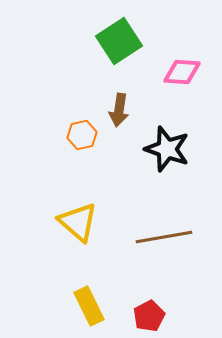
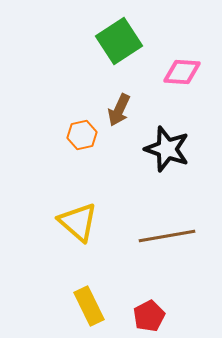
brown arrow: rotated 16 degrees clockwise
brown line: moved 3 px right, 1 px up
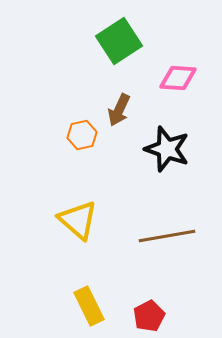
pink diamond: moved 4 px left, 6 px down
yellow triangle: moved 2 px up
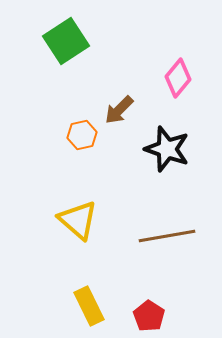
green square: moved 53 px left
pink diamond: rotated 54 degrees counterclockwise
brown arrow: rotated 20 degrees clockwise
red pentagon: rotated 12 degrees counterclockwise
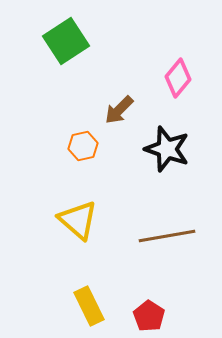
orange hexagon: moved 1 px right, 11 px down
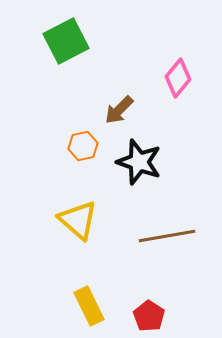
green square: rotated 6 degrees clockwise
black star: moved 28 px left, 13 px down
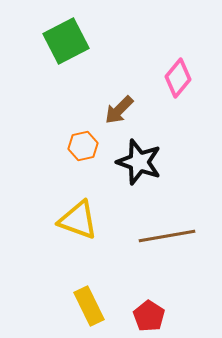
yellow triangle: rotated 21 degrees counterclockwise
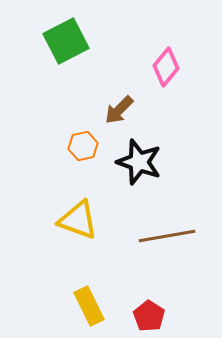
pink diamond: moved 12 px left, 11 px up
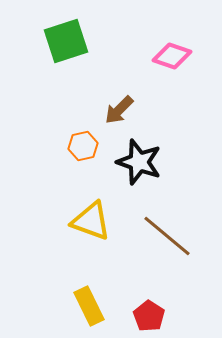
green square: rotated 9 degrees clockwise
pink diamond: moved 6 px right, 11 px up; rotated 69 degrees clockwise
yellow triangle: moved 13 px right, 1 px down
brown line: rotated 50 degrees clockwise
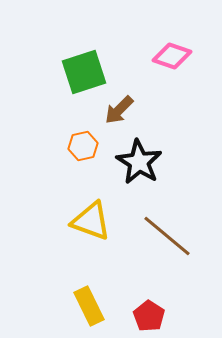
green square: moved 18 px right, 31 px down
black star: rotated 12 degrees clockwise
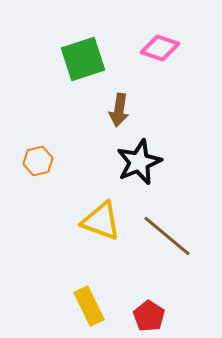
pink diamond: moved 12 px left, 8 px up
green square: moved 1 px left, 13 px up
brown arrow: rotated 36 degrees counterclockwise
orange hexagon: moved 45 px left, 15 px down
black star: rotated 18 degrees clockwise
yellow triangle: moved 10 px right
